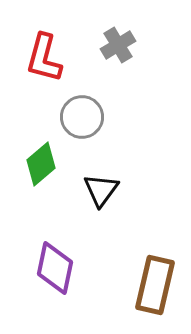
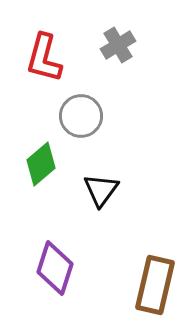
gray circle: moved 1 px left, 1 px up
purple diamond: rotated 6 degrees clockwise
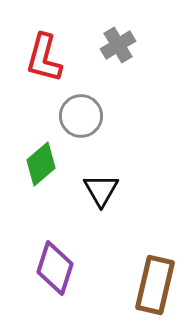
black triangle: rotated 6 degrees counterclockwise
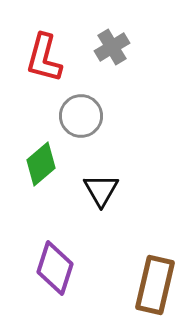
gray cross: moved 6 px left, 2 px down
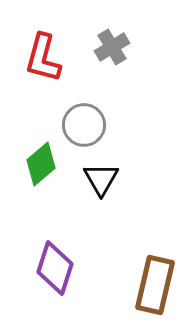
red L-shape: moved 1 px left
gray circle: moved 3 px right, 9 px down
black triangle: moved 11 px up
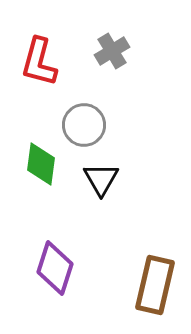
gray cross: moved 4 px down
red L-shape: moved 4 px left, 4 px down
green diamond: rotated 42 degrees counterclockwise
